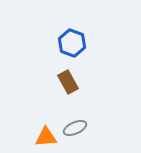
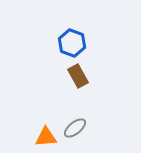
brown rectangle: moved 10 px right, 6 px up
gray ellipse: rotated 15 degrees counterclockwise
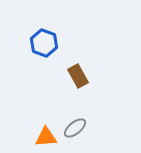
blue hexagon: moved 28 px left
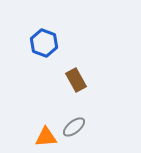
brown rectangle: moved 2 px left, 4 px down
gray ellipse: moved 1 px left, 1 px up
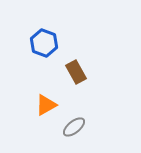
brown rectangle: moved 8 px up
orange triangle: moved 32 px up; rotated 25 degrees counterclockwise
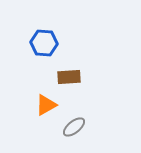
blue hexagon: rotated 16 degrees counterclockwise
brown rectangle: moved 7 px left, 5 px down; rotated 65 degrees counterclockwise
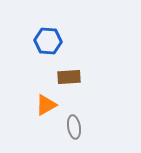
blue hexagon: moved 4 px right, 2 px up
gray ellipse: rotated 60 degrees counterclockwise
